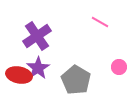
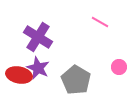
purple cross: moved 1 px right, 1 px down; rotated 24 degrees counterclockwise
purple star: rotated 15 degrees counterclockwise
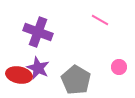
pink line: moved 2 px up
purple cross: moved 5 px up; rotated 12 degrees counterclockwise
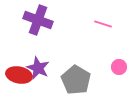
pink line: moved 3 px right, 4 px down; rotated 12 degrees counterclockwise
purple cross: moved 12 px up
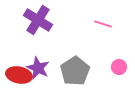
purple cross: rotated 12 degrees clockwise
gray pentagon: moved 1 px left, 9 px up; rotated 8 degrees clockwise
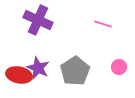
purple cross: rotated 8 degrees counterclockwise
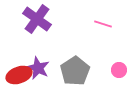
purple cross: moved 1 px left, 1 px up; rotated 12 degrees clockwise
pink circle: moved 3 px down
red ellipse: rotated 30 degrees counterclockwise
